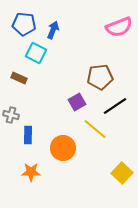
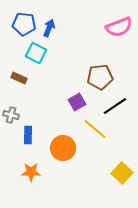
blue arrow: moved 4 px left, 2 px up
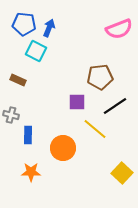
pink semicircle: moved 2 px down
cyan square: moved 2 px up
brown rectangle: moved 1 px left, 2 px down
purple square: rotated 30 degrees clockwise
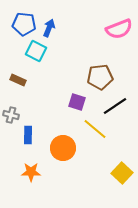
purple square: rotated 18 degrees clockwise
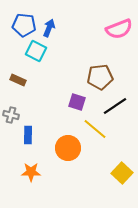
blue pentagon: moved 1 px down
orange circle: moved 5 px right
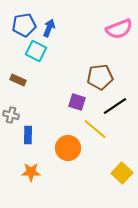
blue pentagon: rotated 15 degrees counterclockwise
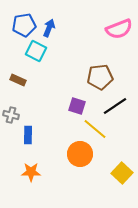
purple square: moved 4 px down
orange circle: moved 12 px right, 6 px down
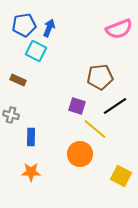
blue rectangle: moved 3 px right, 2 px down
yellow square: moved 1 px left, 3 px down; rotated 15 degrees counterclockwise
